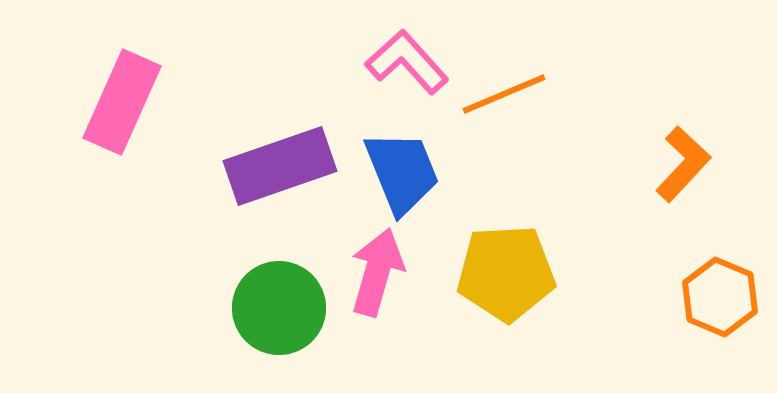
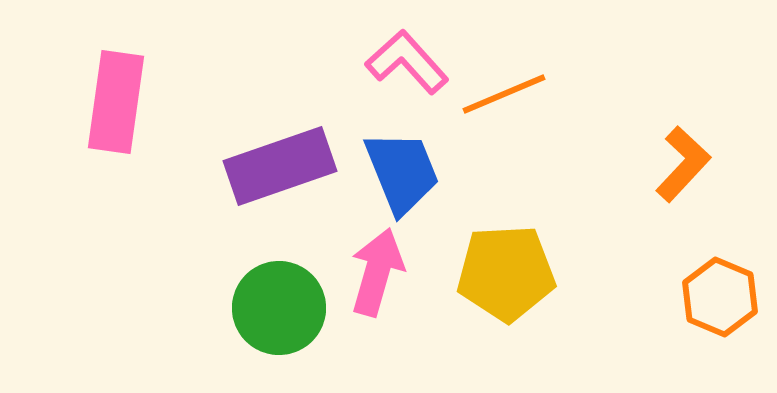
pink rectangle: moved 6 px left; rotated 16 degrees counterclockwise
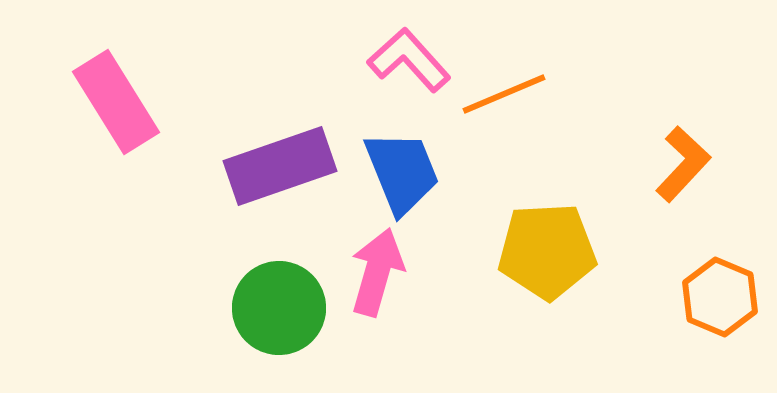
pink L-shape: moved 2 px right, 2 px up
pink rectangle: rotated 40 degrees counterclockwise
yellow pentagon: moved 41 px right, 22 px up
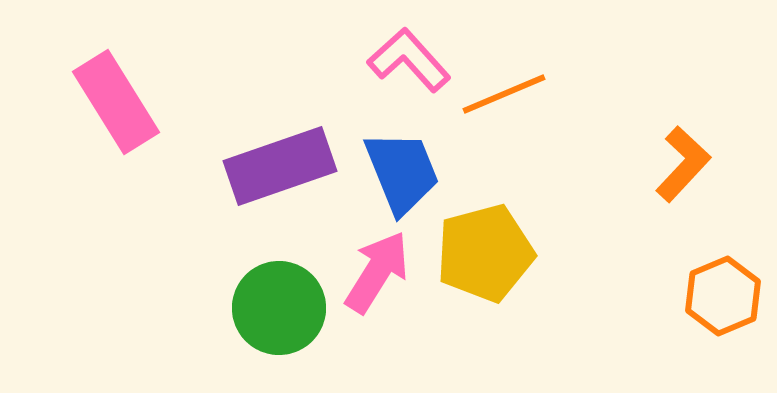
yellow pentagon: moved 62 px left, 2 px down; rotated 12 degrees counterclockwise
pink arrow: rotated 16 degrees clockwise
orange hexagon: moved 3 px right, 1 px up; rotated 14 degrees clockwise
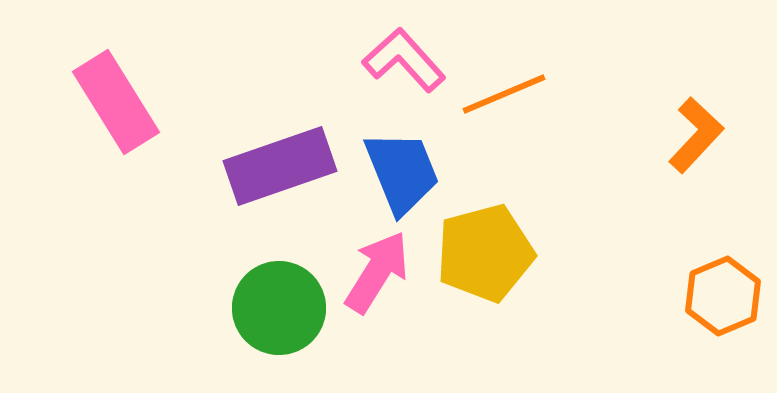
pink L-shape: moved 5 px left
orange L-shape: moved 13 px right, 29 px up
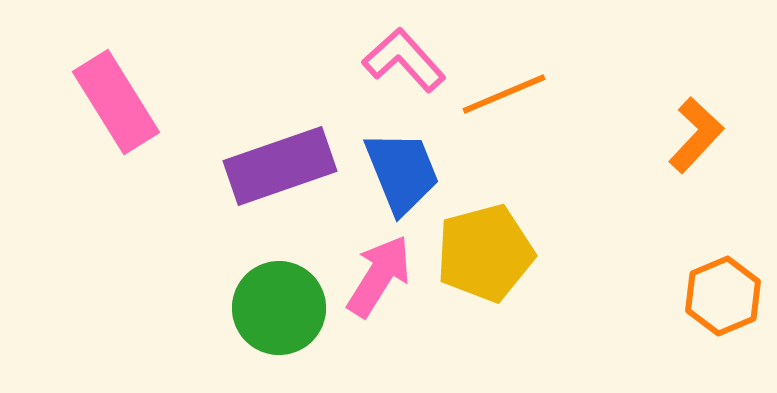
pink arrow: moved 2 px right, 4 px down
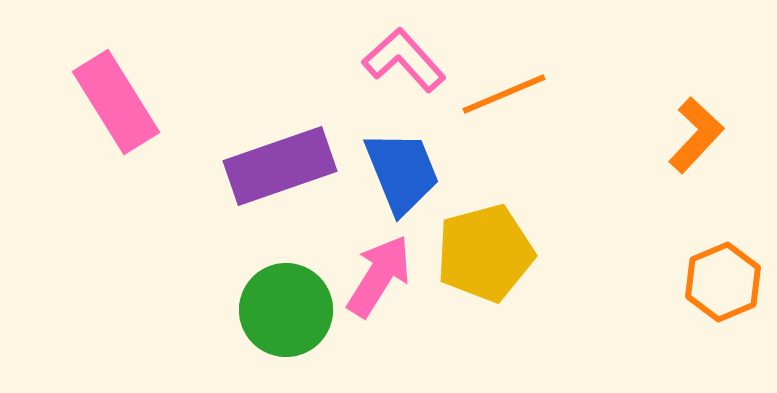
orange hexagon: moved 14 px up
green circle: moved 7 px right, 2 px down
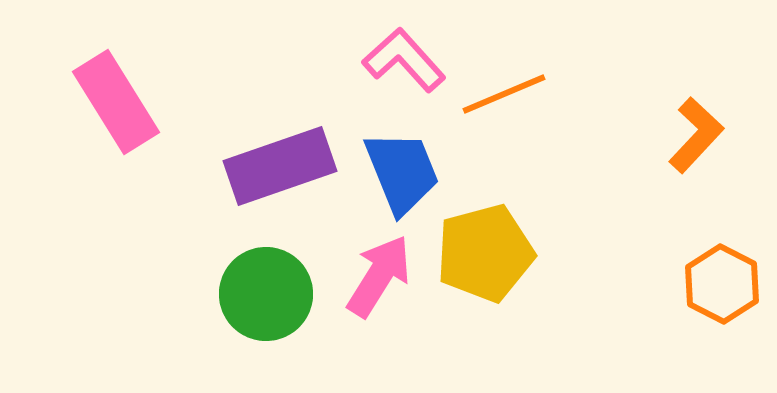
orange hexagon: moved 1 px left, 2 px down; rotated 10 degrees counterclockwise
green circle: moved 20 px left, 16 px up
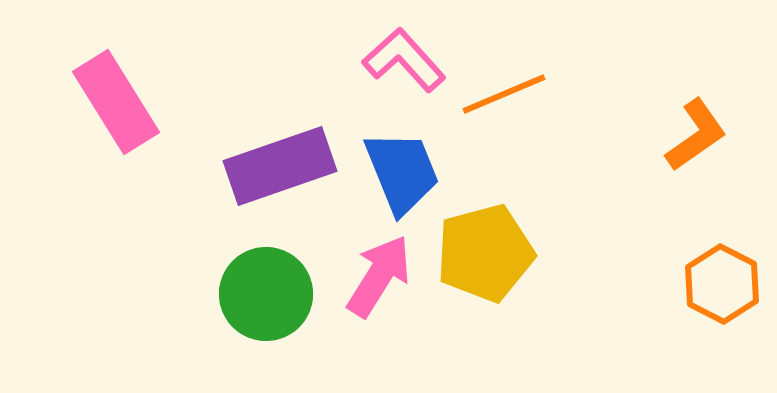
orange L-shape: rotated 12 degrees clockwise
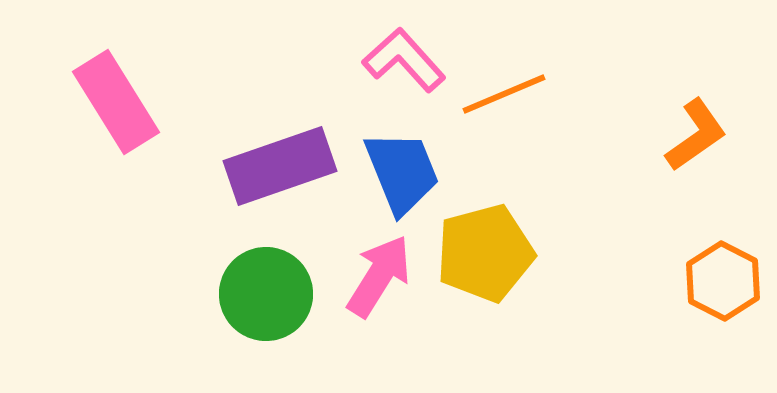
orange hexagon: moved 1 px right, 3 px up
